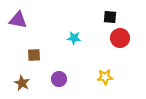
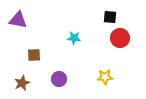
brown star: rotated 21 degrees clockwise
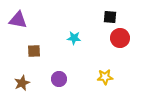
brown square: moved 4 px up
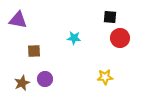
purple circle: moved 14 px left
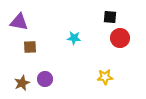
purple triangle: moved 1 px right, 2 px down
brown square: moved 4 px left, 4 px up
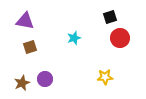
black square: rotated 24 degrees counterclockwise
purple triangle: moved 6 px right, 1 px up
cyan star: rotated 24 degrees counterclockwise
brown square: rotated 16 degrees counterclockwise
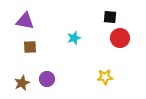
black square: rotated 24 degrees clockwise
brown square: rotated 16 degrees clockwise
purple circle: moved 2 px right
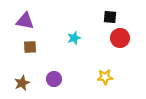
purple circle: moved 7 px right
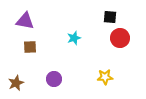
brown star: moved 6 px left
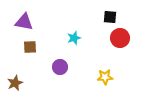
purple triangle: moved 1 px left, 1 px down
purple circle: moved 6 px right, 12 px up
brown star: moved 1 px left
